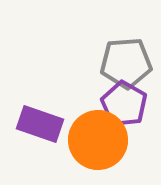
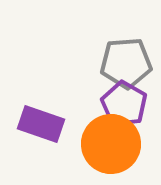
purple rectangle: moved 1 px right
orange circle: moved 13 px right, 4 px down
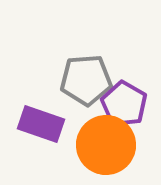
gray pentagon: moved 40 px left, 17 px down
orange circle: moved 5 px left, 1 px down
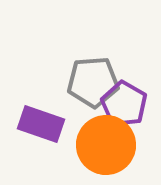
gray pentagon: moved 7 px right, 2 px down
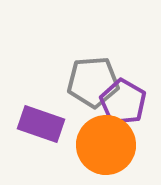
purple pentagon: moved 1 px left, 2 px up
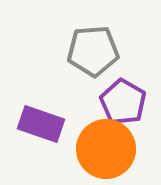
gray pentagon: moved 31 px up
orange circle: moved 4 px down
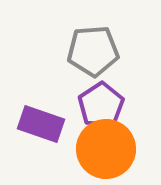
purple pentagon: moved 22 px left, 3 px down; rotated 9 degrees clockwise
